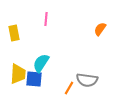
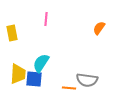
orange semicircle: moved 1 px left, 1 px up
yellow rectangle: moved 2 px left
orange line: rotated 64 degrees clockwise
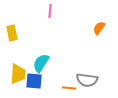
pink line: moved 4 px right, 8 px up
blue square: moved 2 px down
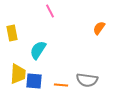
pink line: rotated 32 degrees counterclockwise
cyan semicircle: moved 3 px left, 13 px up
orange line: moved 8 px left, 3 px up
